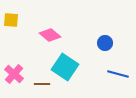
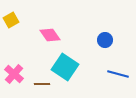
yellow square: rotated 35 degrees counterclockwise
pink diamond: rotated 15 degrees clockwise
blue circle: moved 3 px up
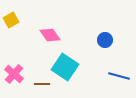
blue line: moved 1 px right, 2 px down
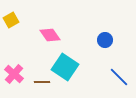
blue line: moved 1 px down; rotated 30 degrees clockwise
brown line: moved 2 px up
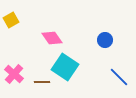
pink diamond: moved 2 px right, 3 px down
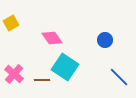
yellow square: moved 3 px down
brown line: moved 2 px up
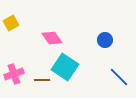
pink cross: rotated 30 degrees clockwise
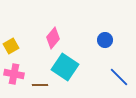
yellow square: moved 23 px down
pink diamond: moved 1 px right; rotated 75 degrees clockwise
pink cross: rotated 30 degrees clockwise
brown line: moved 2 px left, 5 px down
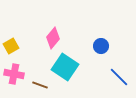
blue circle: moved 4 px left, 6 px down
brown line: rotated 21 degrees clockwise
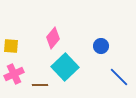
yellow square: rotated 35 degrees clockwise
cyan square: rotated 12 degrees clockwise
pink cross: rotated 36 degrees counterclockwise
brown line: rotated 21 degrees counterclockwise
